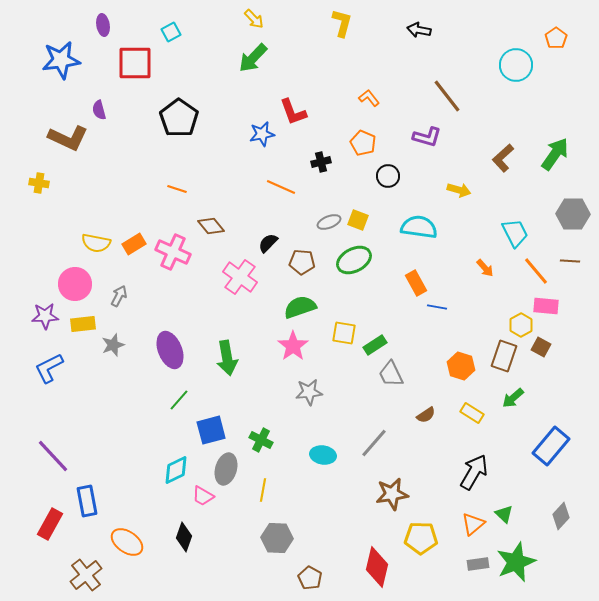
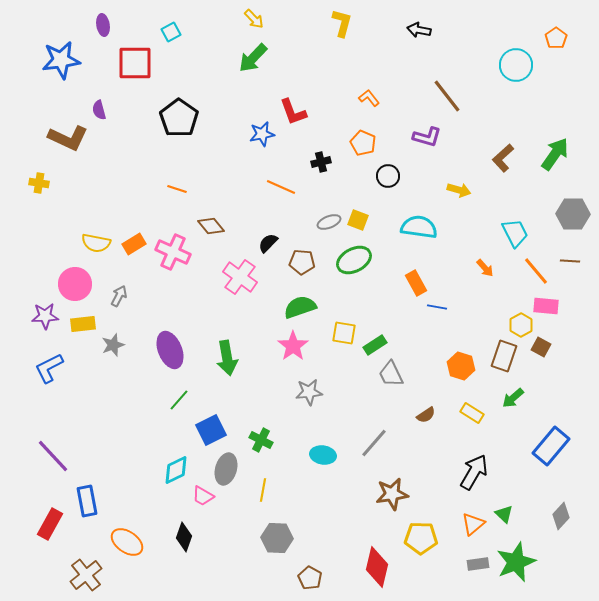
blue square at (211, 430): rotated 12 degrees counterclockwise
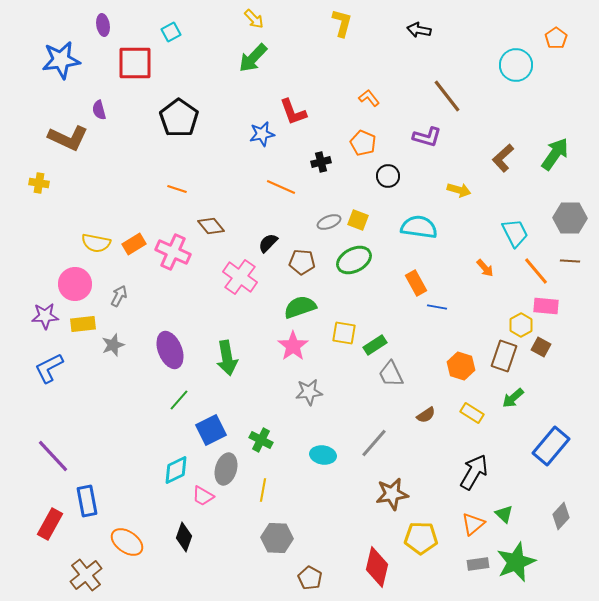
gray hexagon at (573, 214): moved 3 px left, 4 px down
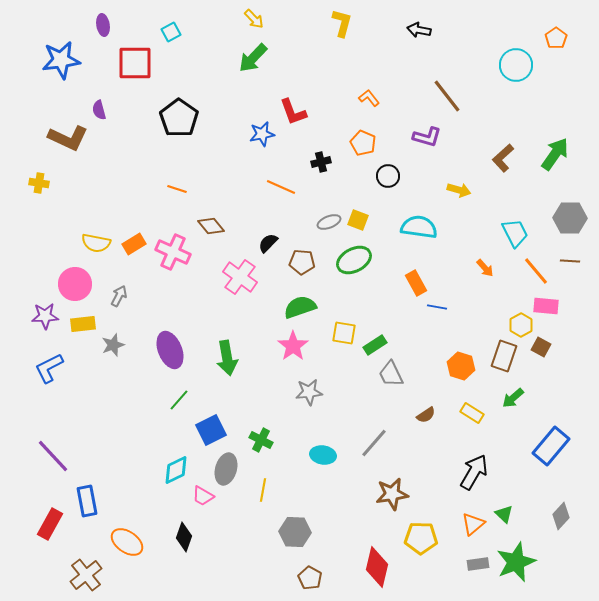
gray hexagon at (277, 538): moved 18 px right, 6 px up
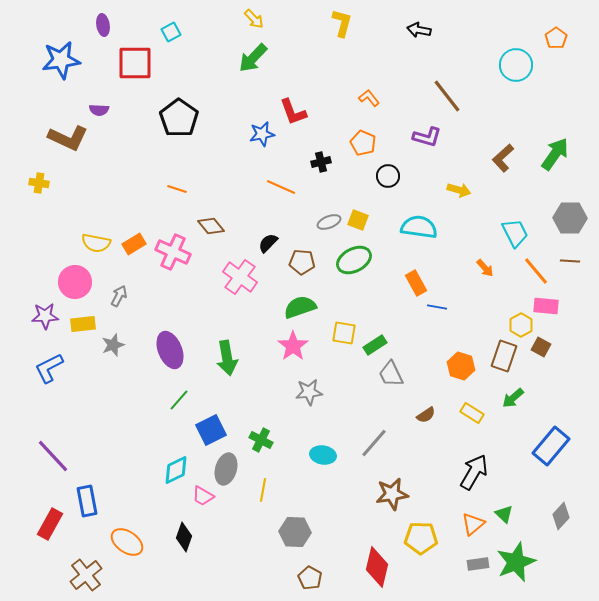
purple semicircle at (99, 110): rotated 72 degrees counterclockwise
pink circle at (75, 284): moved 2 px up
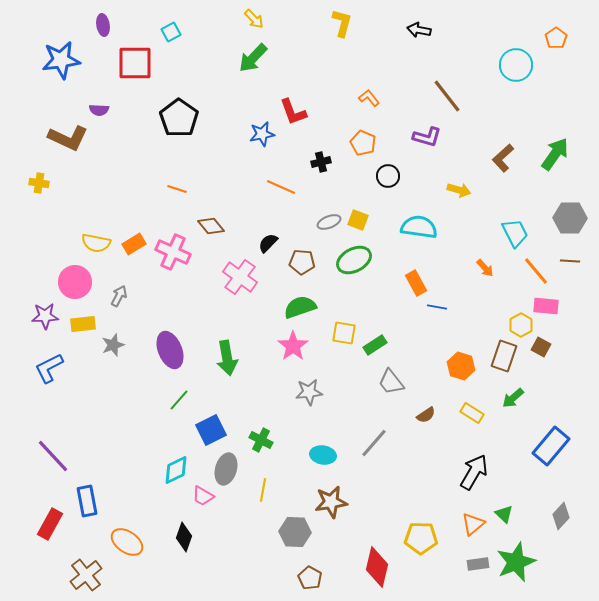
gray trapezoid at (391, 374): moved 8 px down; rotated 12 degrees counterclockwise
brown star at (392, 494): moved 61 px left, 8 px down
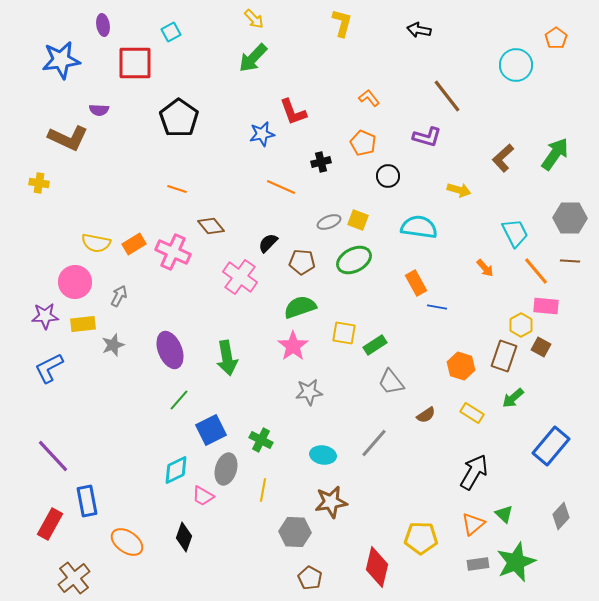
brown cross at (86, 575): moved 12 px left, 3 px down
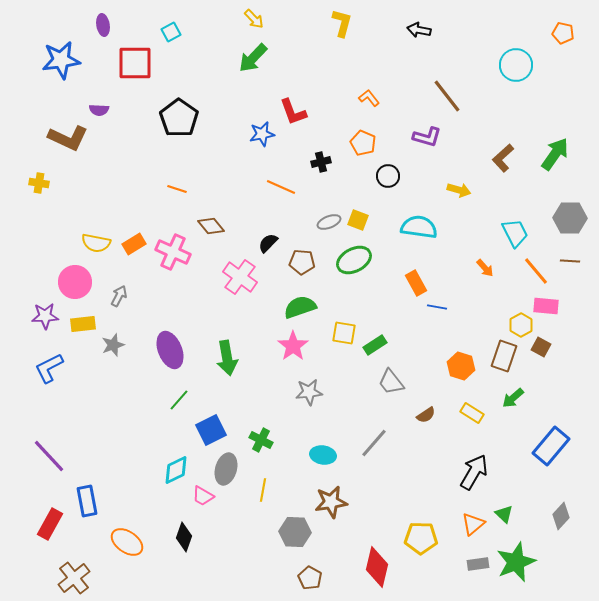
orange pentagon at (556, 38): moved 7 px right, 5 px up; rotated 25 degrees counterclockwise
purple line at (53, 456): moved 4 px left
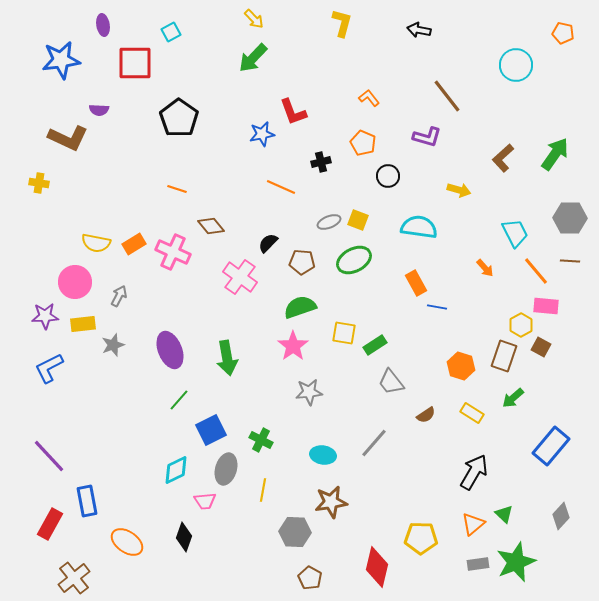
pink trapezoid at (203, 496): moved 2 px right, 5 px down; rotated 35 degrees counterclockwise
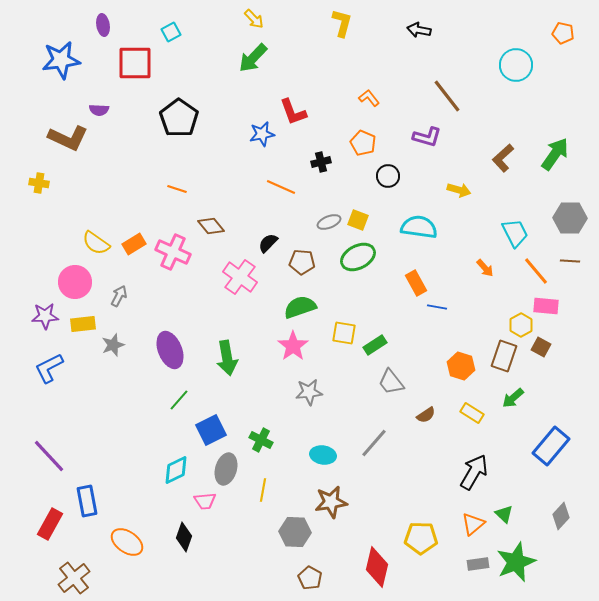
yellow semicircle at (96, 243): rotated 24 degrees clockwise
green ellipse at (354, 260): moved 4 px right, 3 px up
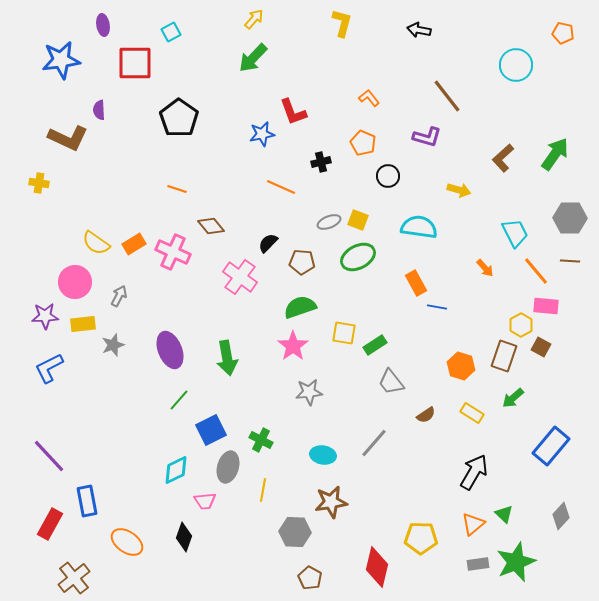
yellow arrow at (254, 19): rotated 95 degrees counterclockwise
purple semicircle at (99, 110): rotated 84 degrees clockwise
gray ellipse at (226, 469): moved 2 px right, 2 px up
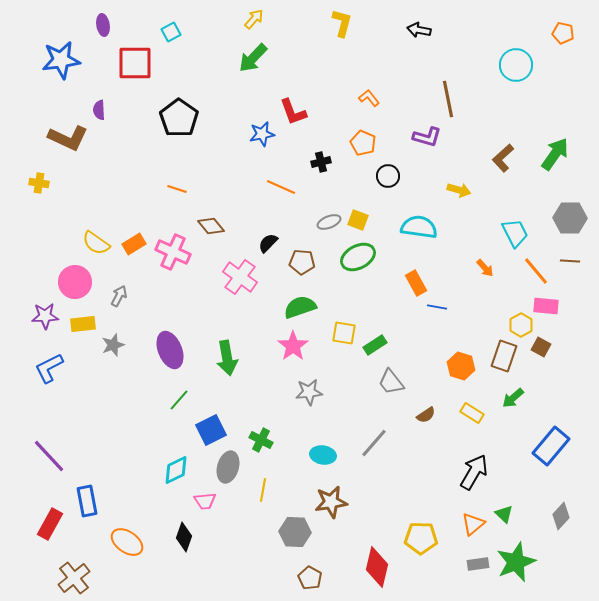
brown line at (447, 96): moved 1 px right, 3 px down; rotated 27 degrees clockwise
